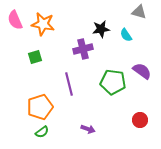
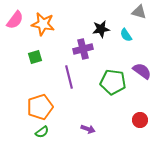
pink semicircle: rotated 120 degrees counterclockwise
purple line: moved 7 px up
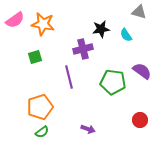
pink semicircle: rotated 18 degrees clockwise
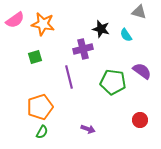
black star: rotated 24 degrees clockwise
green semicircle: rotated 24 degrees counterclockwise
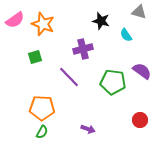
orange star: rotated 10 degrees clockwise
black star: moved 8 px up
purple line: rotated 30 degrees counterclockwise
orange pentagon: moved 2 px right, 1 px down; rotated 20 degrees clockwise
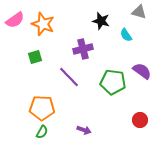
purple arrow: moved 4 px left, 1 px down
